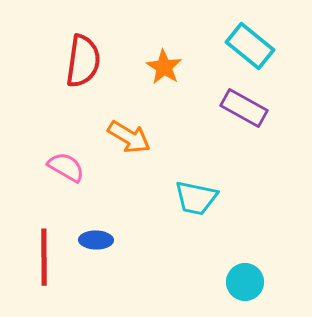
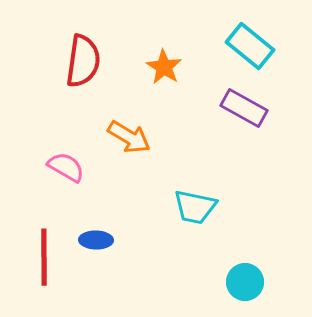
cyan trapezoid: moved 1 px left, 9 px down
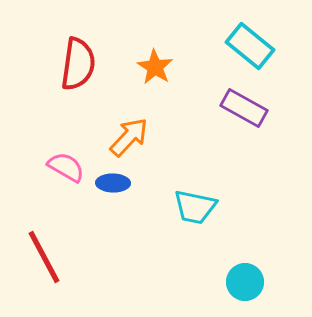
red semicircle: moved 5 px left, 3 px down
orange star: moved 9 px left
orange arrow: rotated 78 degrees counterclockwise
blue ellipse: moved 17 px right, 57 px up
red line: rotated 28 degrees counterclockwise
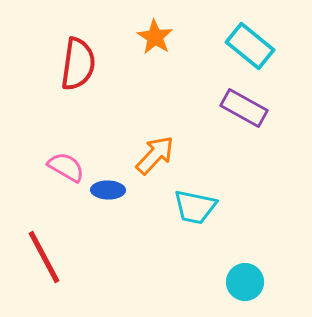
orange star: moved 30 px up
orange arrow: moved 26 px right, 18 px down
blue ellipse: moved 5 px left, 7 px down
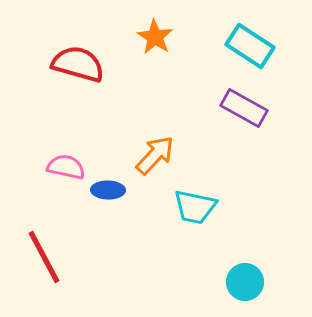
cyan rectangle: rotated 6 degrees counterclockwise
red semicircle: rotated 82 degrees counterclockwise
pink semicircle: rotated 18 degrees counterclockwise
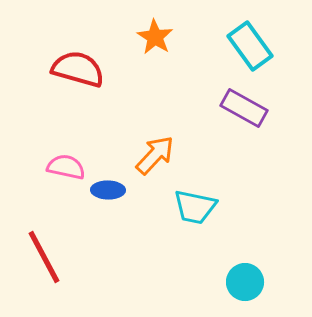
cyan rectangle: rotated 21 degrees clockwise
red semicircle: moved 5 px down
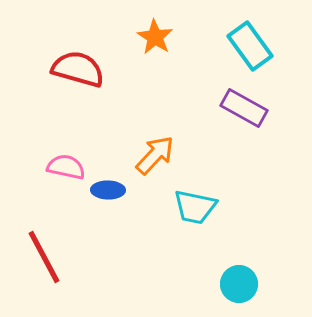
cyan circle: moved 6 px left, 2 px down
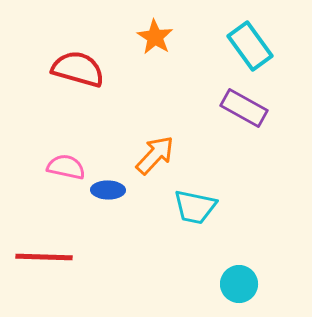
red line: rotated 60 degrees counterclockwise
